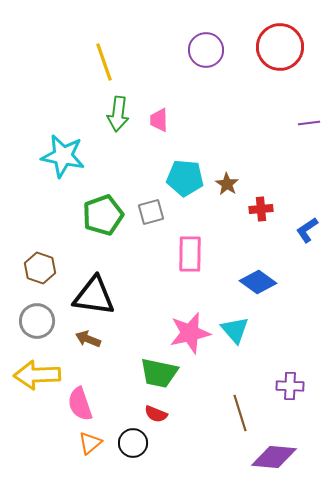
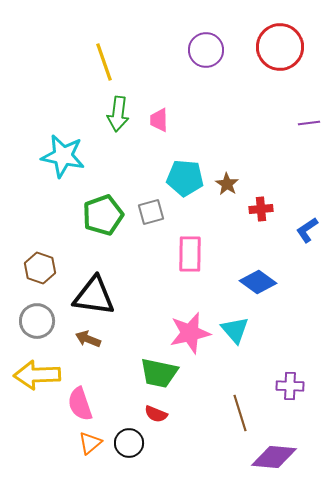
black circle: moved 4 px left
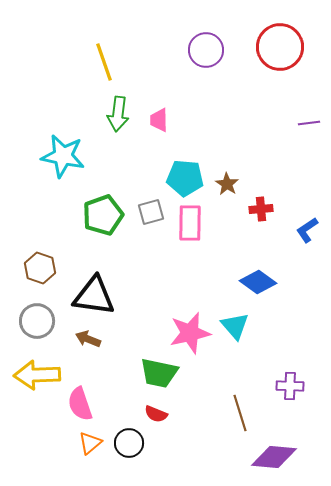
pink rectangle: moved 31 px up
cyan triangle: moved 4 px up
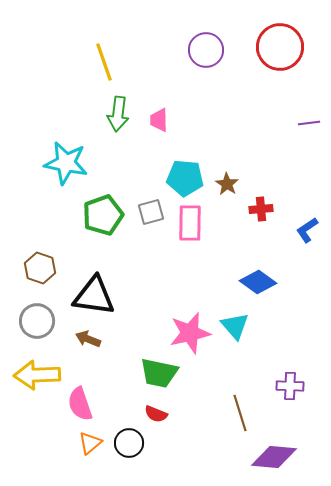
cyan star: moved 3 px right, 7 px down
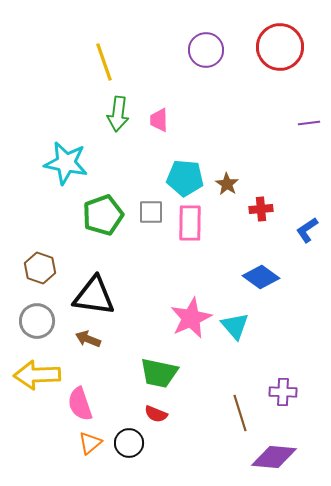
gray square: rotated 16 degrees clockwise
blue diamond: moved 3 px right, 5 px up
pink star: moved 1 px right, 15 px up; rotated 12 degrees counterclockwise
purple cross: moved 7 px left, 6 px down
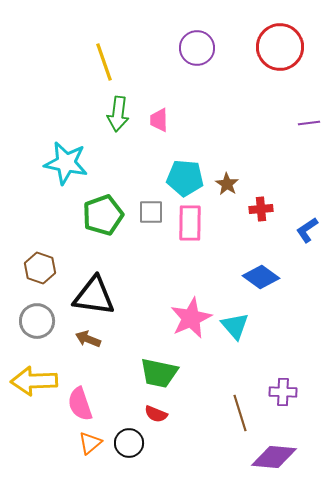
purple circle: moved 9 px left, 2 px up
yellow arrow: moved 3 px left, 6 px down
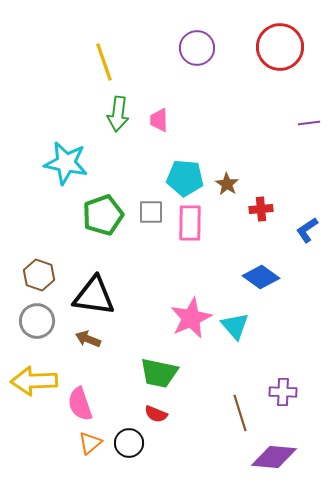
brown hexagon: moved 1 px left, 7 px down
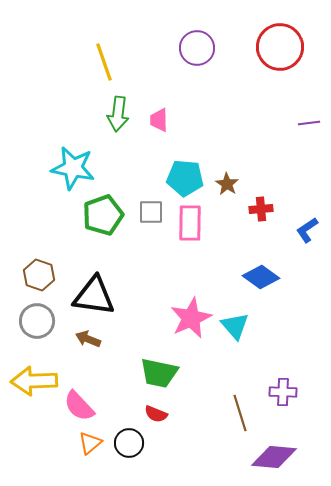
cyan star: moved 7 px right, 5 px down
pink semicircle: moved 1 px left, 2 px down; rotated 24 degrees counterclockwise
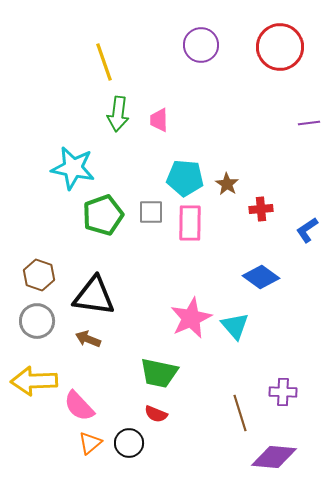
purple circle: moved 4 px right, 3 px up
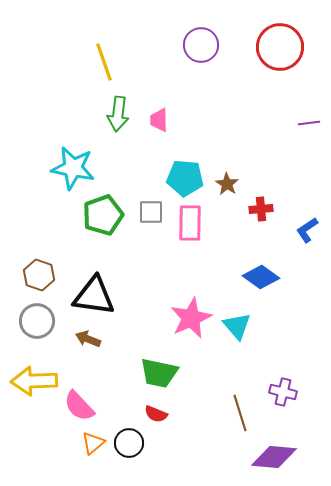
cyan triangle: moved 2 px right
purple cross: rotated 12 degrees clockwise
orange triangle: moved 3 px right
